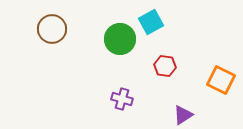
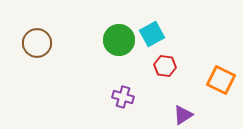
cyan square: moved 1 px right, 12 px down
brown circle: moved 15 px left, 14 px down
green circle: moved 1 px left, 1 px down
purple cross: moved 1 px right, 2 px up
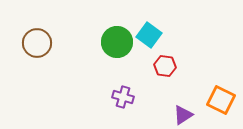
cyan square: moved 3 px left, 1 px down; rotated 25 degrees counterclockwise
green circle: moved 2 px left, 2 px down
orange square: moved 20 px down
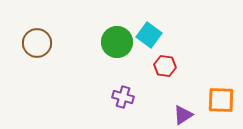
orange square: rotated 24 degrees counterclockwise
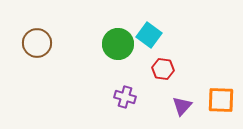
green circle: moved 1 px right, 2 px down
red hexagon: moved 2 px left, 3 px down
purple cross: moved 2 px right
purple triangle: moved 1 px left, 9 px up; rotated 15 degrees counterclockwise
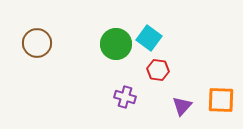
cyan square: moved 3 px down
green circle: moved 2 px left
red hexagon: moved 5 px left, 1 px down
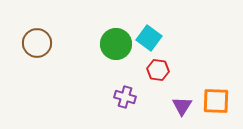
orange square: moved 5 px left, 1 px down
purple triangle: rotated 10 degrees counterclockwise
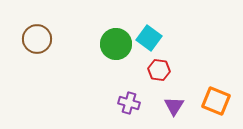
brown circle: moved 4 px up
red hexagon: moved 1 px right
purple cross: moved 4 px right, 6 px down
orange square: rotated 20 degrees clockwise
purple triangle: moved 8 px left
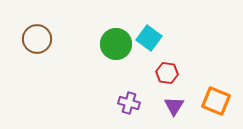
red hexagon: moved 8 px right, 3 px down
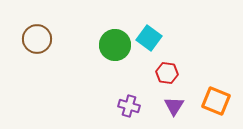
green circle: moved 1 px left, 1 px down
purple cross: moved 3 px down
